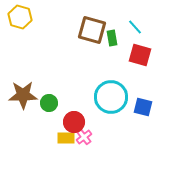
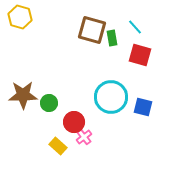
yellow rectangle: moved 8 px left, 8 px down; rotated 42 degrees clockwise
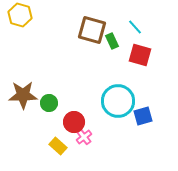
yellow hexagon: moved 2 px up
green rectangle: moved 3 px down; rotated 14 degrees counterclockwise
cyan circle: moved 7 px right, 4 px down
blue square: moved 9 px down; rotated 30 degrees counterclockwise
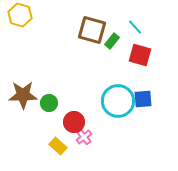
green rectangle: rotated 63 degrees clockwise
blue square: moved 17 px up; rotated 12 degrees clockwise
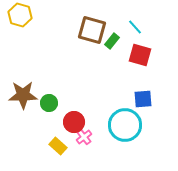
cyan circle: moved 7 px right, 24 px down
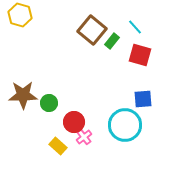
brown square: rotated 24 degrees clockwise
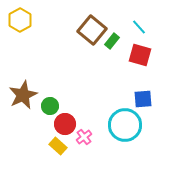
yellow hexagon: moved 5 px down; rotated 15 degrees clockwise
cyan line: moved 4 px right
brown star: rotated 24 degrees counterclockwise
green circle: moved 1 px right, 3 px down
red circle: moved 9 px left, 2 px down
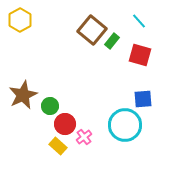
cyan line: moved 6 px up
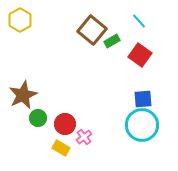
green rectangle: rotated 21 degrees clockwise
red square: rotated 20 degrees clockwise
green circle: moved 12 px left, 12 px down
cyan circle: moved 17 px right
yellow rectangle: moved 3 px right, 2 px down; rotated 12 degrees counterclockwise
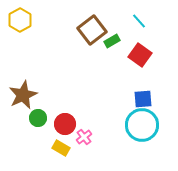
brown square: rotated 12 degrees clockwise
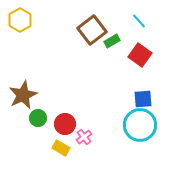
cyan circle: moved 2 px left
